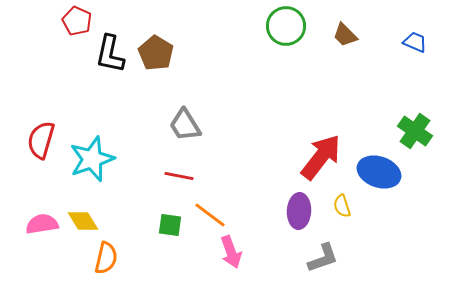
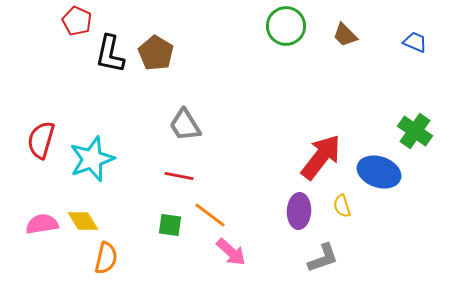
pink arrow: rotated 28 degrees counterclockwise
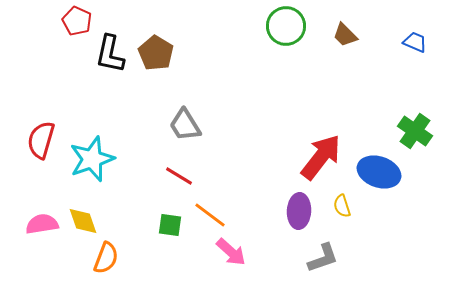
red line: rotated 20 degrees clockwise
yellow diamond: rotated 12 degrees clockwise
orange semicircle: rotated 8 degrees clockwise
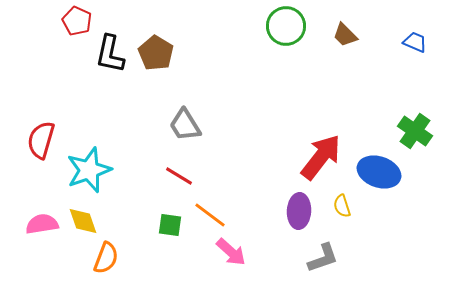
cyan star: moved 3 px left, 11 px down
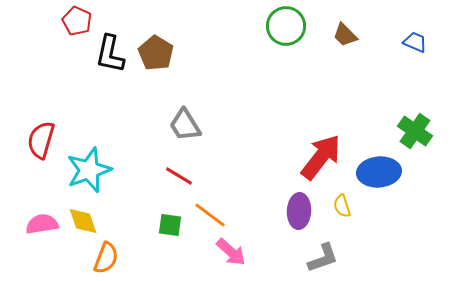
blue ellipse: rotated 24 degrees counterclockwise
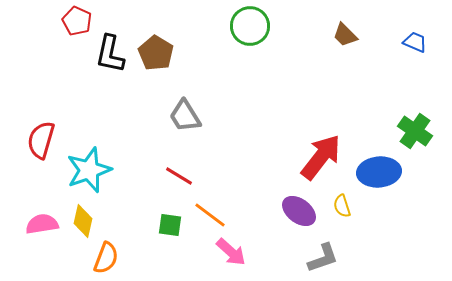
green circle: moved 36 px left
gray trapezoid: moved 9 px up
purple ellipse: rotated 56 degrees counterclockwise
yellow diamond: rotated 32 degrees clockwise
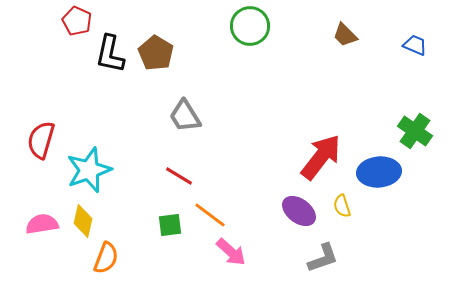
blue trapezoid: moved 3 px down
green square: rotated 15 degrees counterclockwise
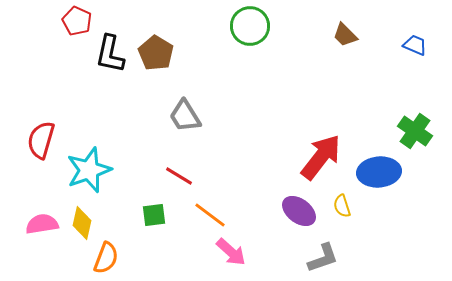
yellow diamond: moved 1 px left, 2 px down
green square: moved 16 px left, 10 px up
